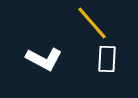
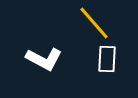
yellow line: moved 2 px right
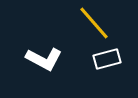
white rectangle: rotated 72 degrees clockwise
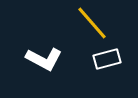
yellow line: moved 2 px left
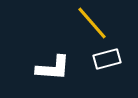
white L-shape: moved 9 px right, 9 px down; rotated 24 degrees counterclockwise
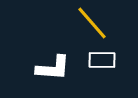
white rectangle: moved 5 px left, 1 px down; rotated 16 degrees clockwise
